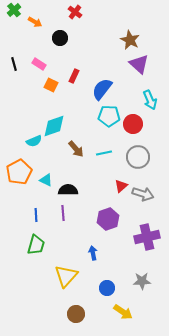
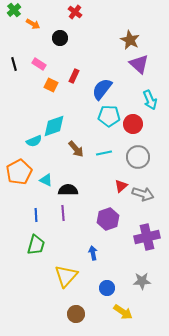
orange arrow: moved 2 px left, 2 px down
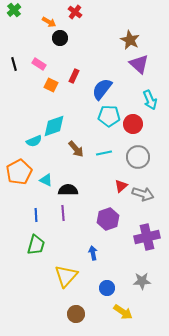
orange arrow: moved 16 px right, 2 px up
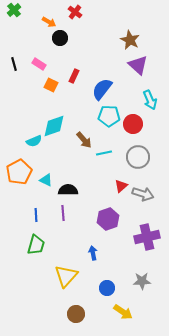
purple triangle: moved 1 px left, 1 px down
brown arrow: moved 8 px right, 9 px up
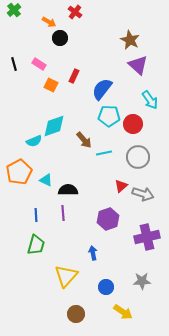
cyan arrow: rotated 12 degrees counterclockwise
blue circle: moved 1 px left, 1 px up
